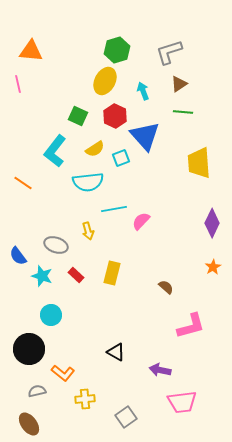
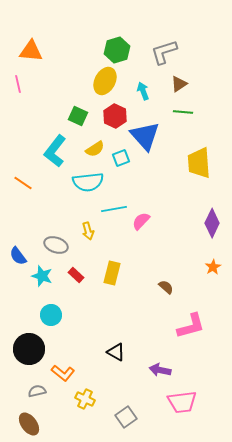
gray L-shape: moved 5 px left
yellow cross: rotated 30 degrees clockwise
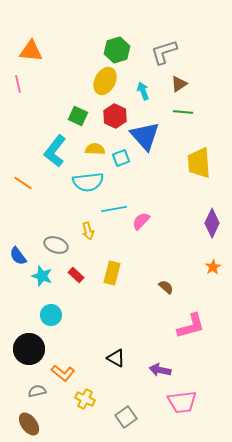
yellow semicircle: rotated 144 degrees counterclockwise
black triangle: moved 6 px down
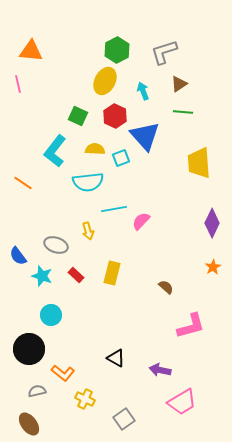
green hexagon: rotated 10 degrees counterclockwise
pink trapezoid: rotated 24 degrees counterclockwise
gray square: moved 2 px left, 2 px down
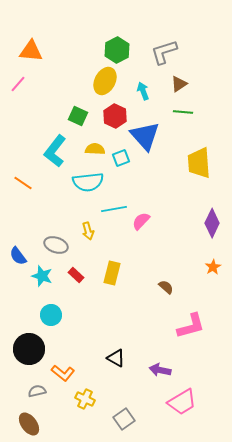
pink line: rotated 54 degrees clockwise
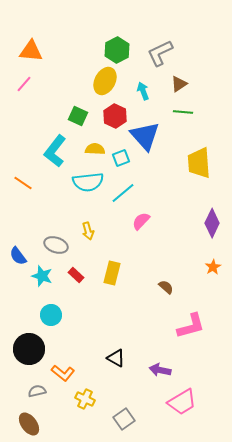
gray L-shape: moved 4 px left, 1 px down; rotated 8 degrees counterclockwise
pink line: moved 6 px right
cyan line: moved 9 px right, 16 px up; rotated 30 degrees counterclockwise
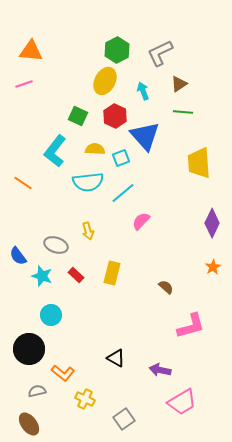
pink line: rotated 30 degrees clockwise
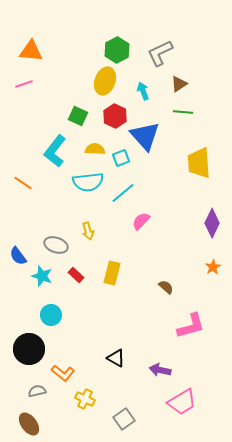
yellow ellipse: rotated 8 degrees counterclockwise
